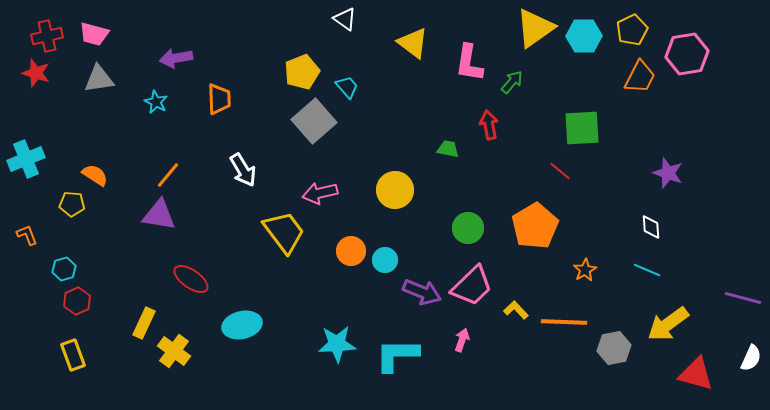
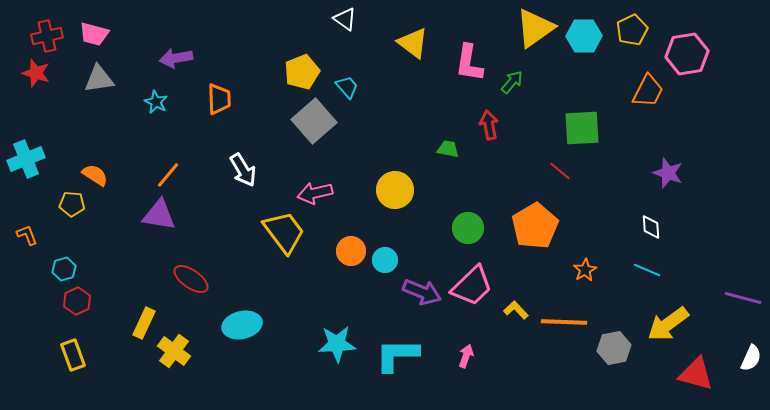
orange trapezoid at (640, 77): moved 8 px right, 14 px down
pink arrow at (320, 193): moved 5 px left
pink arrow at (462, 340): moved 4 px right, 16 px down
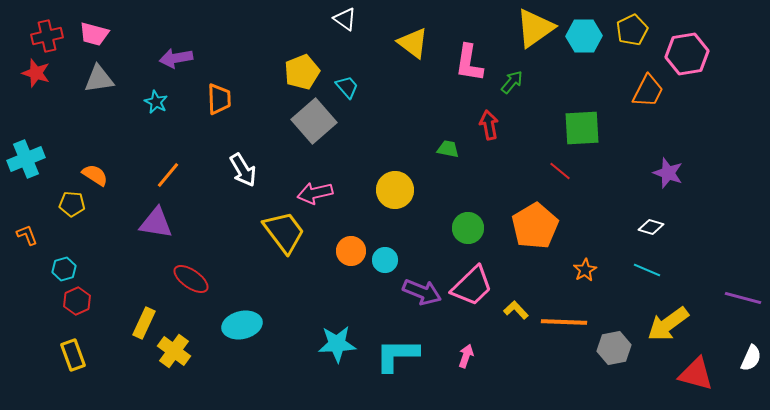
purple triangle at (159, 215): moved 3 px left, 8 px down
white diamond at (651, 227): rotated 70 degrees counterclockwise
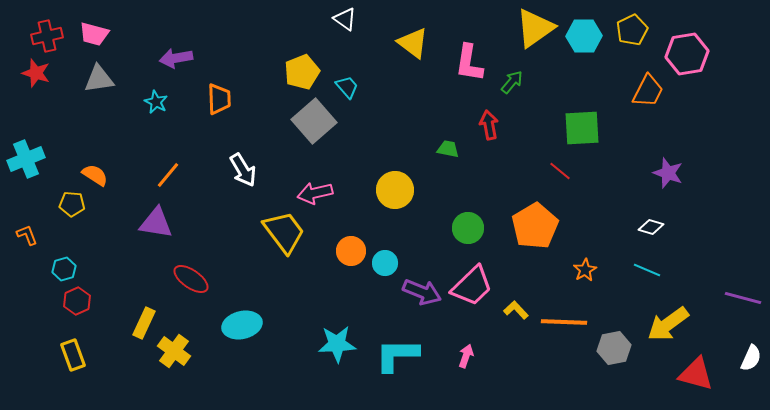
cyan circle at (385, 260): moved 3 px down
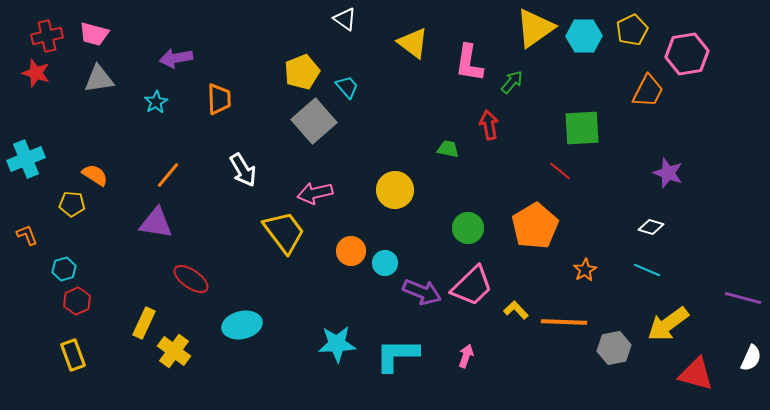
cyan star at (156, 102): rotated 15 degrees clockwise
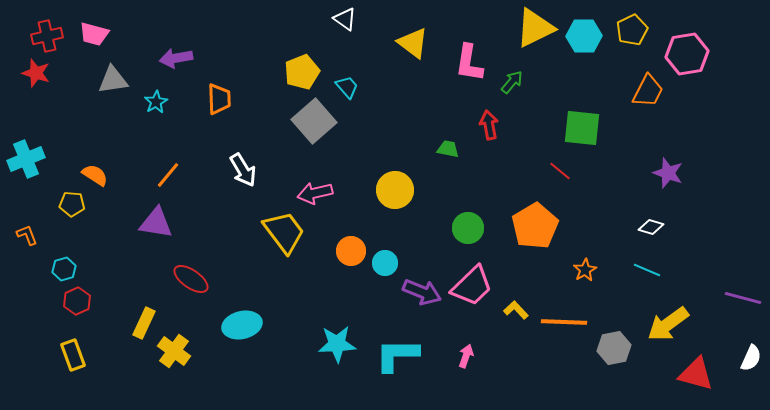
yellow triangle at (535, 28): rotated 9 degrees clockwise
gray triangle at (99, 79): moved 14 px right, 1 px down
green square at (582, 128): rotated 9 degrees clockwise
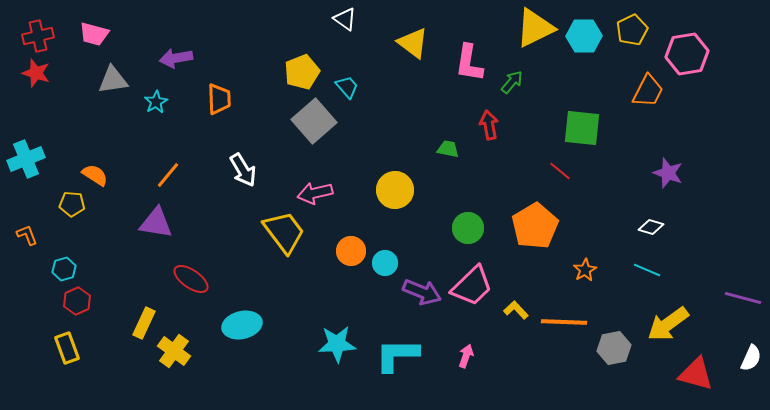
red cross at (47, 36): moved 9 px left
yellow rectangle at (73, 355): moved 6 px left, 7 px up
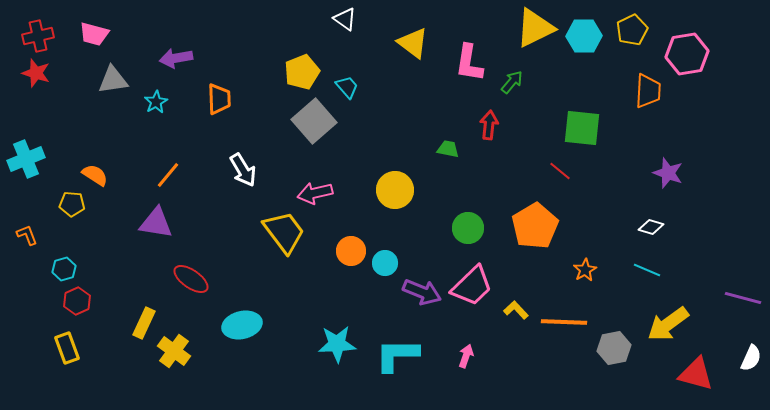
orange trapezoid at (648, 91): rotated 24 degrees counterclockwise
red arrow at (489, 125): rotated 16 degrees clockwise
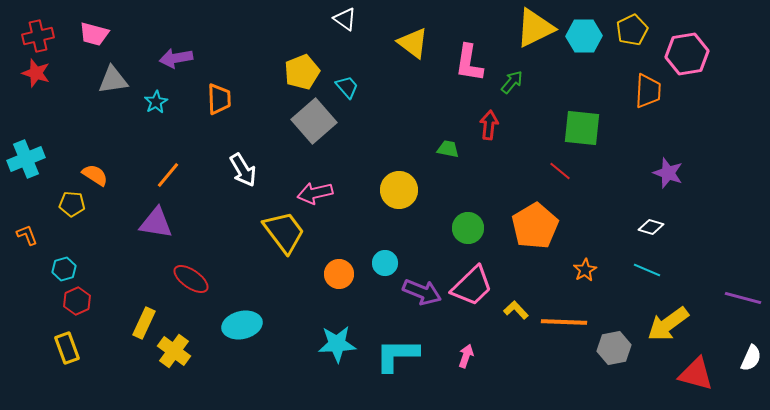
yellow circle at (395, 190): moved 4 px right
orange circle at (351, 251): moved 12 px left, 23 px down
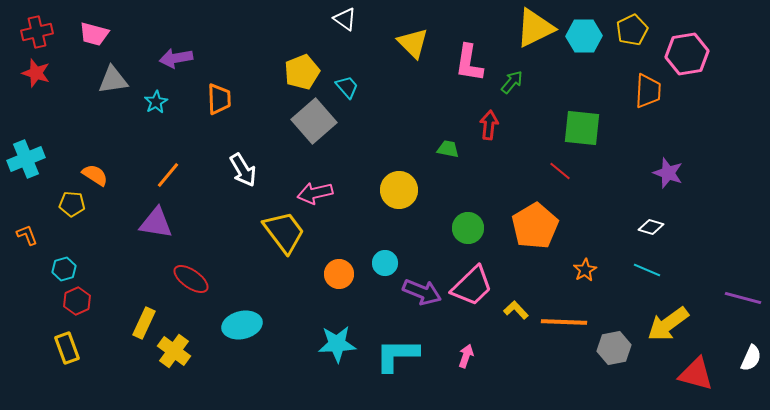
red cross at (38, 36): moved 1 px left, 4 px up
yellow triangle at (413, 43): rotated 8 degrees clockwise
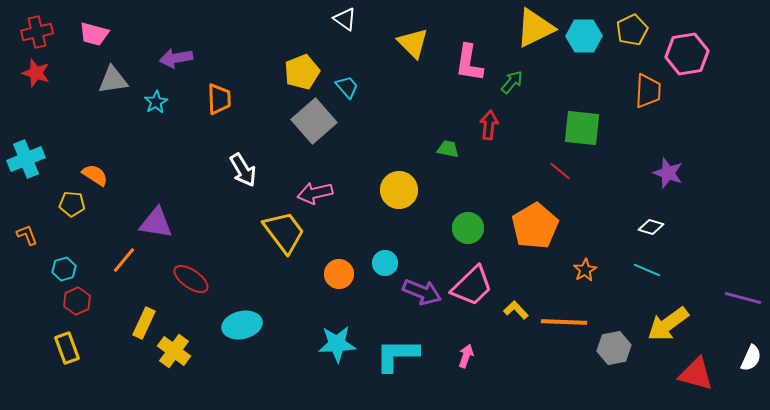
orange line at (168, 175): moved 44 px left, 85 px down
